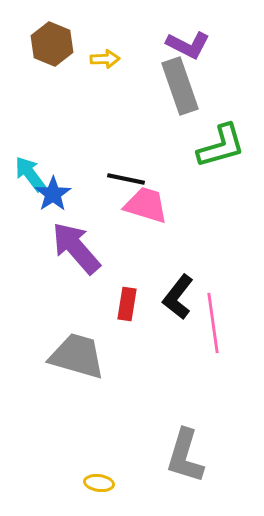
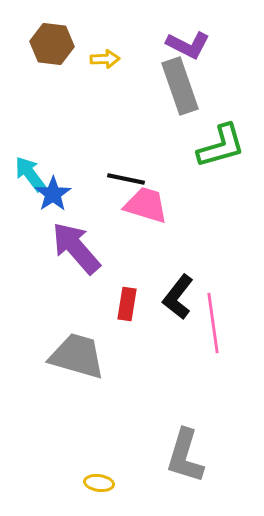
brown hexagon: rotated 15 degrees counterclockwise
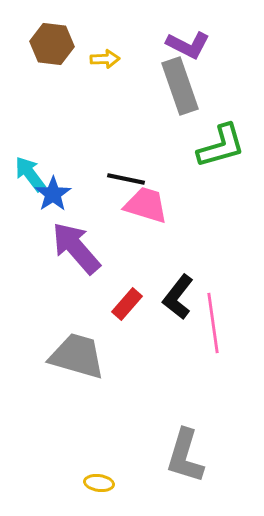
red rectangle: rotated 32 degrees clockwise
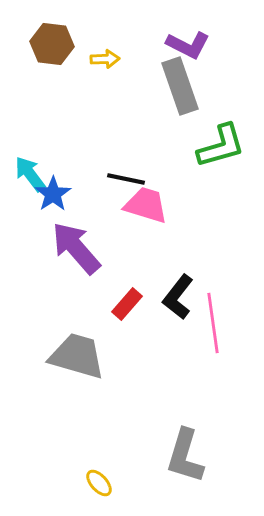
yellow ellipse: rotated 40 degrees clockwise
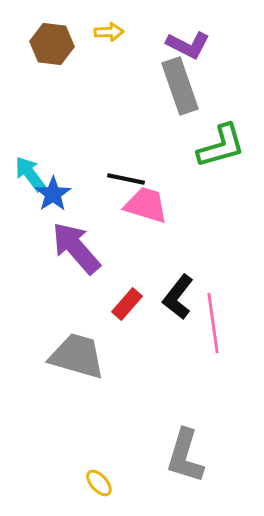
yellow arrow: moved 4 px right, 27 px up
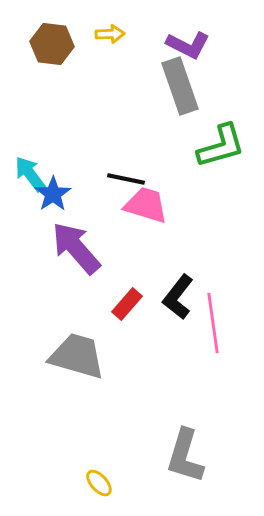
yellow arrow: moved 1 px right, 2 px down
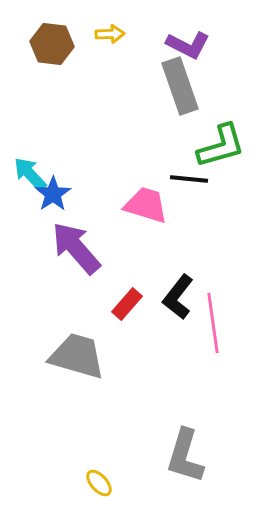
cyan arrow: rotated 6 degrees counterclockwise
black line: moved 63 px right; rotated 6 degrees counterclockwise
